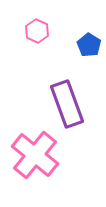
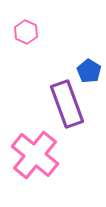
pink hexagon: moved 11 px left, 1 px down
blue pentagon: moved 26 px down
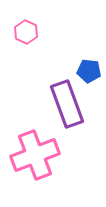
blue pentagon: rotated 25 degrees counterclockwise
pink cross: rotated 30 degrees clockwise
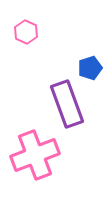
blue pentagon: moved 1 px right, 3 px up; rotated 25 degrees counterclockwise
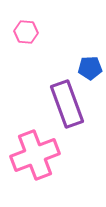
pink hexagon: rotated 20 degrees counterclockwise
blue pentagon: rotated 15 degrees clockwise
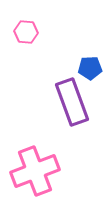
purple rectangle: moved 5 px right, 2 px up
pink cross: moved 16 px down
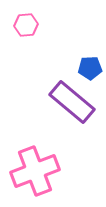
pink hexagon: moved 7 px up; rotated 10 degrees counterclockwise
purple rectangle: rotated 30 degrees counterclockwise
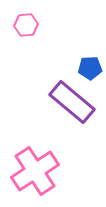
pink cross: rotated 12 degrees counterclockwise
